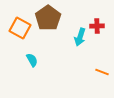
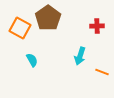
cyan arrow: moved 19 px down
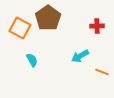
cyan arrow: rotated 42 degrees clockwise
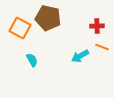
brown pentagon: rotated 25 degrees counterclockwise
orange line: moved 25 px up
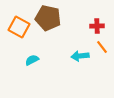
orange square: moved 1 px left, 1 px up
orange line: rotated 32 degrees clockwise
cyan arrow: rotated 24 degrees clockwise
cyan semicircle: rotated 88 degrees counterclockwise
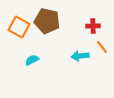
brown pentagon: moved 1 px left, 3 px down
red cross: moved 4 px left
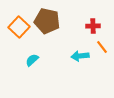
orange square: rotated 15 degrees clockwise
cyan semicircle: rotated 16 degrees counterclockwise
